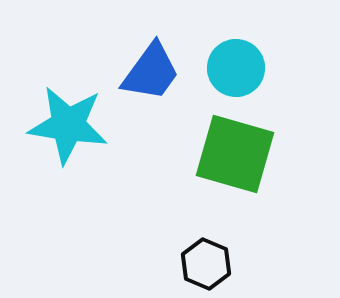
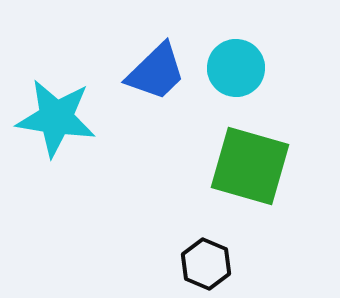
blue trapezoid: moved 5 px right; rotated 10 degrees clockwise
cyan star: moved 12 px left, 7 px up
green square: moved 15 px right, 12 px down
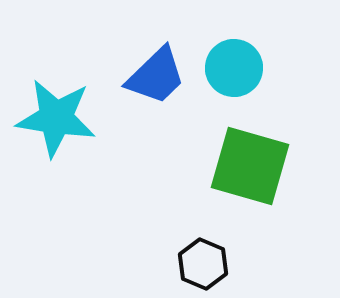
cyan circle: moved 2 px left
blue trapezoid: moved 4 px down
black hexagon: moved 3 px left
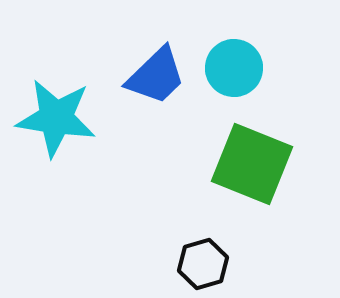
green square: moved 2 px right, 2 px up; rotated 6 degrees clockwise
black hexagon: rotated 21 degrees clockwise
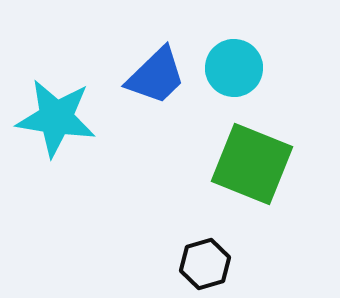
black hexagon: moved 2 px right
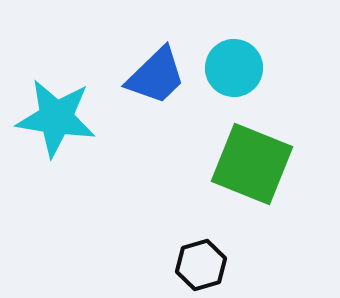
black hexagon: moved 4 px left, 1 px down
